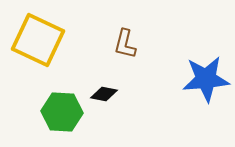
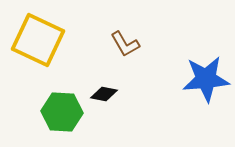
brown L-shape: rotated 44 degrees counterclockwise
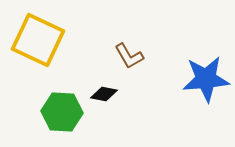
brown L-shape: moved 4 px right, 12 px down
